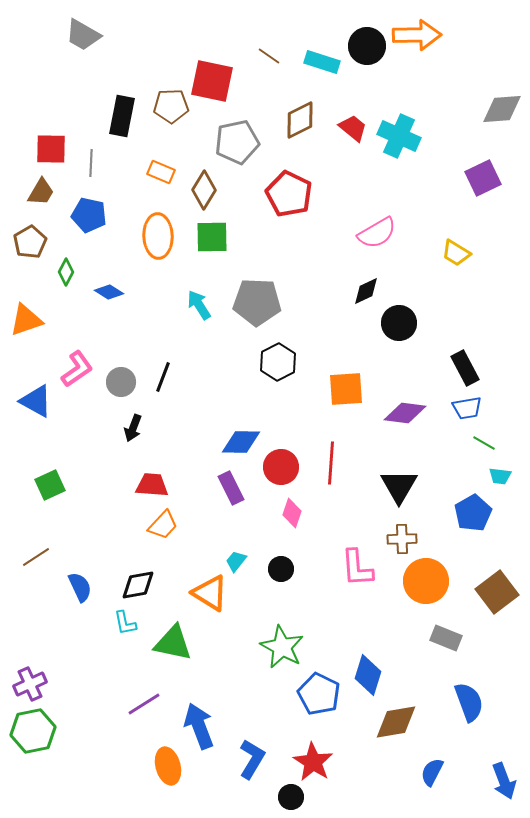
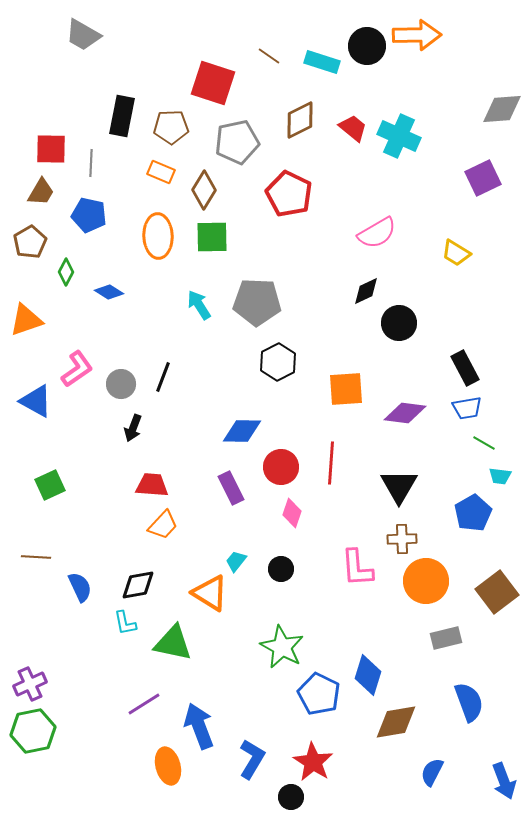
red square at (212, 81): moved 1 px right, 2 px down; rotated 6 degrees clockwise
brown pentagon at (171, 106): moved 21 px down
gray circle at (121, 382): moved 2 px down
blue diamond at (241, 442): moved 1 px right, 11 px up
brown line at (36, 557): rotated 36 degrees clockwise
gray rectangle at (446, 638): rotated 36 degrees counterclockwise
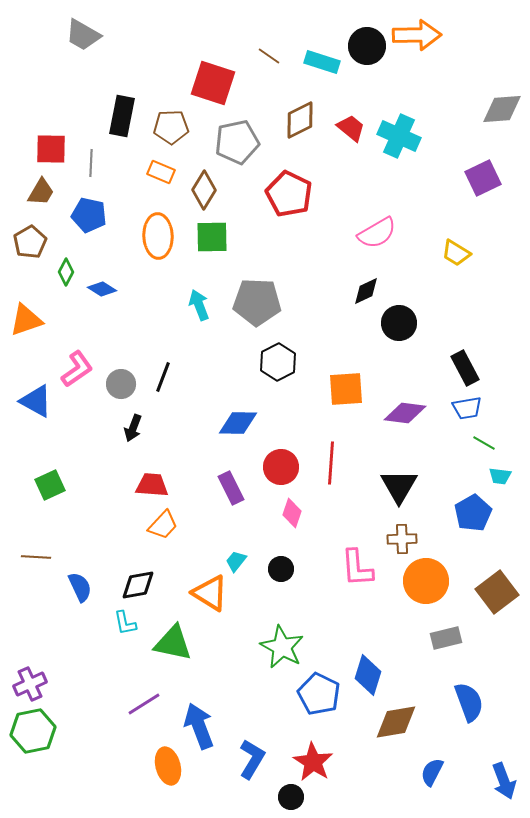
red trapezoid at (353, 128): moved 2 px left
blue diamond at (109, 292): moved 7 px left, 3 px up
cyan arrow at (199, 305): rotated 12 degrees clockwise
blue diamond at (242, 431): moved 4 px left, 8 px up
